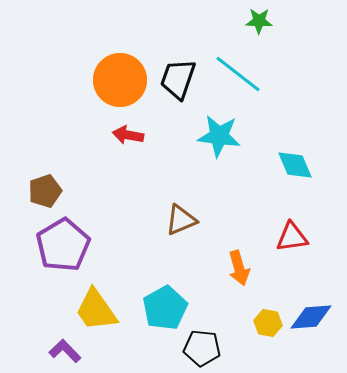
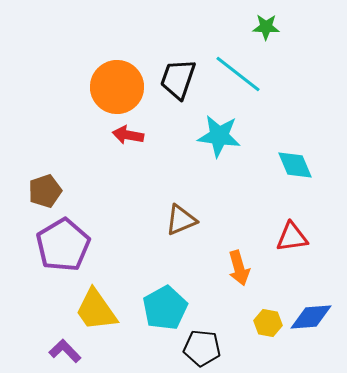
green star: moved 7 px right, 6 px down
orange circle: moved 3 px left, 7 px down
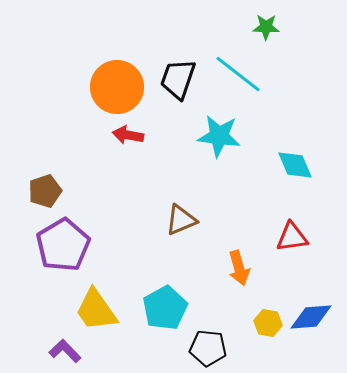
black pentagon: moved 6 px right
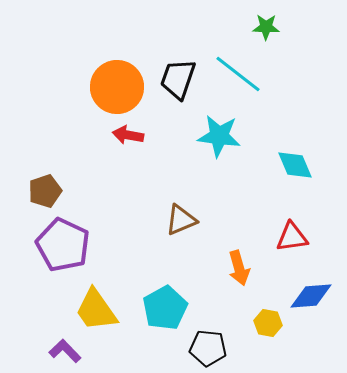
purple pentagon: rotated 16 degrees counterclockwise
blue diamond: moved 21 px up
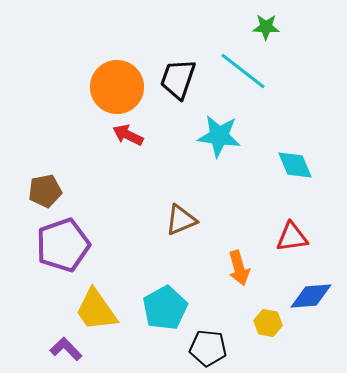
cyan line: moved 5 px right, 3 px up
red arrow: rotated 16 degrees clockwise
brown pentagon: rotated 8 degrees clockwise
purple pentagon: rotated 28 degrees clockwise
purple L-shape: moved 1 px right, 2 px up
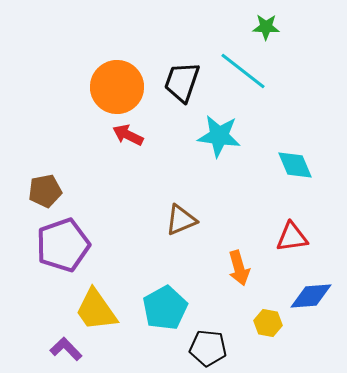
black trapezoid: moved 4 px right, 3 px down
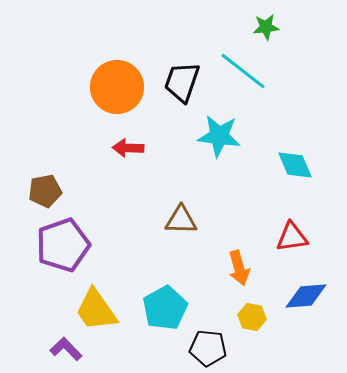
green star: rotated 8 degrees counterclockwise
red arrow: moved 13 px down; rotated 24 degrees counterclockwise
brown triangle: rotated 24 degrees clockwise
blue diamond: moved 5 px left
yellow hexagon: moved 16 px left, 6 px up
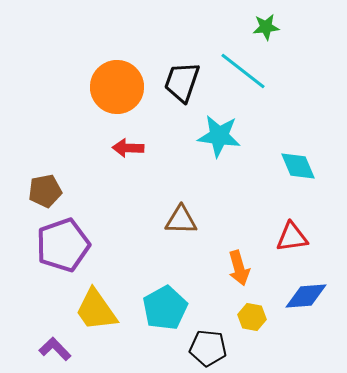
cyan diamond: moved 3 px right, 1 px down
purple L-shape: moved 11 px left
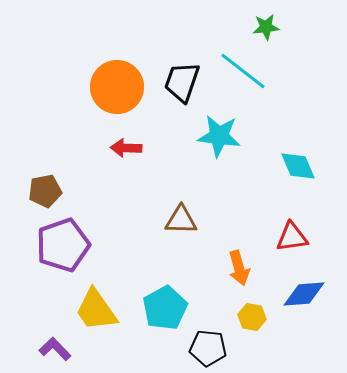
red arrow: moved 2 px left
blue diamond: moved 2 px left, 2 px up
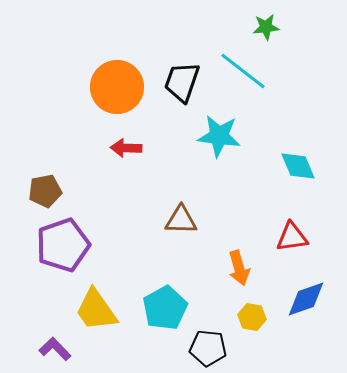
blue diamond: moved 2 px right, 5 px down; rotated 15 degrees counterclockwise
